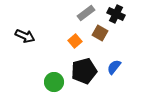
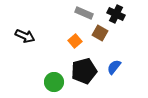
gray rectangle: moved 2 px left; rotated 60 degrees clockwise
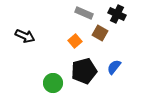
black cross: moved 1 px right
green circle: moved 1 px left, 1 px down
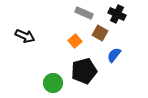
blue semicircle: moved 12 px up
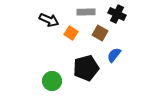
gray rectangle: moved 2 px right, 1 px up; rotated 24 degrees counterclockwise
black arrow: moved 24 px right, 16 px up
orange square: moved 4 px left, 8 px up; rotated 16 degrees counterclockwise
black pentagon: moved 2 px right, 3 px up
green circle: moved 1 px left, 2 px up
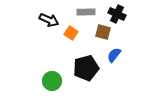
brown square: moved 3 px right, 1 px up; rotated 14 degrees counterclockwise
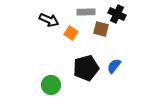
brown square: moved 2 px left, 3 px up
blue semicircle: moved 11 px down
green circle: moved 1 px left, 4 px down
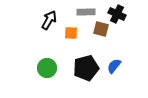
black arrow: rotated 84 degrees counterclockwise
orange square: rotated 32 degrees counterclockwise
green circle: moved 4 px left, 17 px up
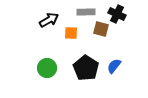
black arrow: rotated 30 degrees clockwise
black pentagon: rotated 25 degrees counterclockwise
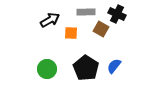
black arrow: moved 1 px right
brown square: rotated 14 degrees clockwise
green circle: moved 1 px down
